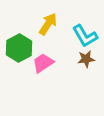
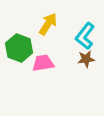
cyan L-shape: rotated 68 degrees clockwise
green hexagon: rotated 12 degrees counterclockwise
pink trapezoid: rotated 25 degrees clockwise
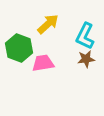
yellow arrow: rotated 15 degrees clockwise
cyan L-shape: rotated 12 degrees counterclockwise
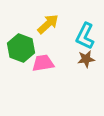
green hexagon: moved 2 px right
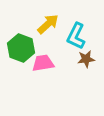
cyan L-shape: moved 9 px left
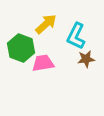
yellow arrow: moved 2 px left
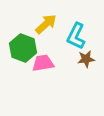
green hexagon: moved 2 px right
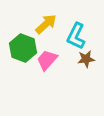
pink trapezoid: moved 4 px right, 3 px up; rotated 40 degrees counterclockwise
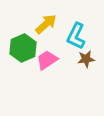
green hexagon: rotated 16 degrees clockwise
pink trapezoid: rotated 15 degrees clockwise
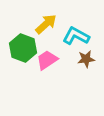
cyan L-shape: rotated 92 degrees clockwise
green hexagon: rotated 16 degrees counterclockwise
